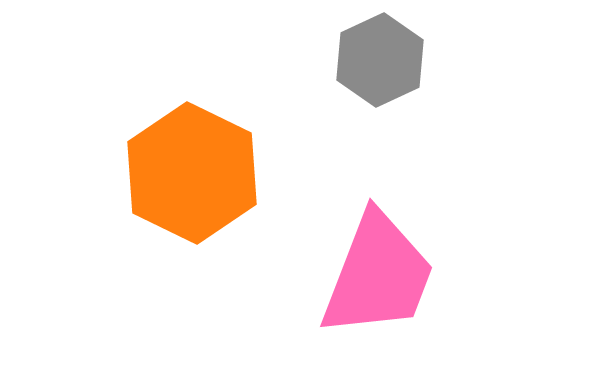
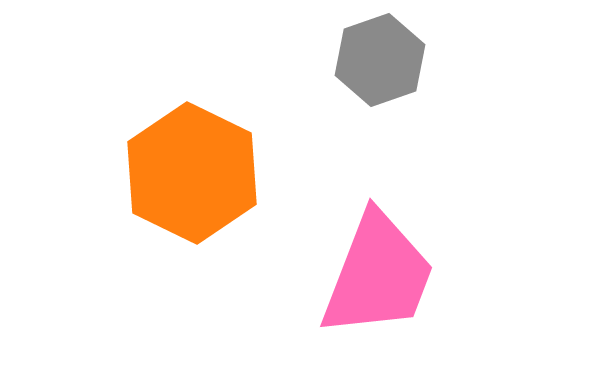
gray hexagon: rotated 6 degrees clockwise
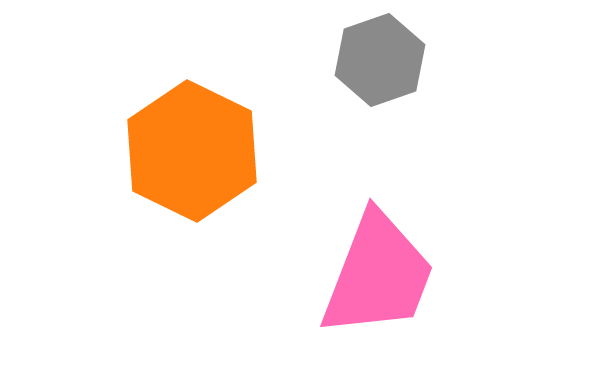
orange hexagon: moved 22 px up
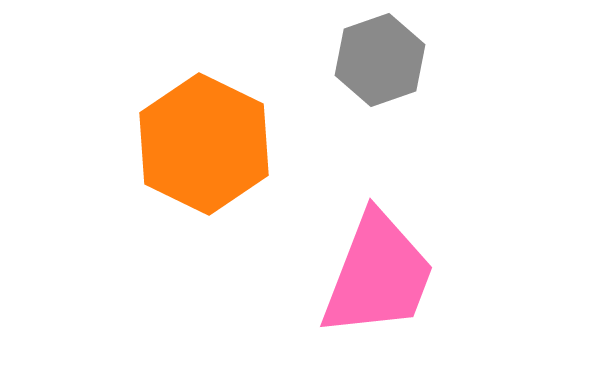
orange hexagon: moved 12 px right, 7 px up
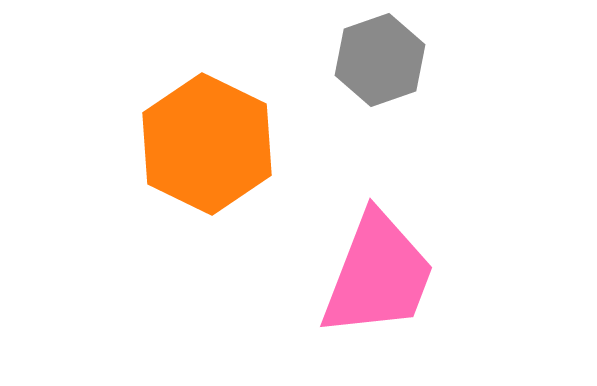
orange hexagon: moved 3 px right
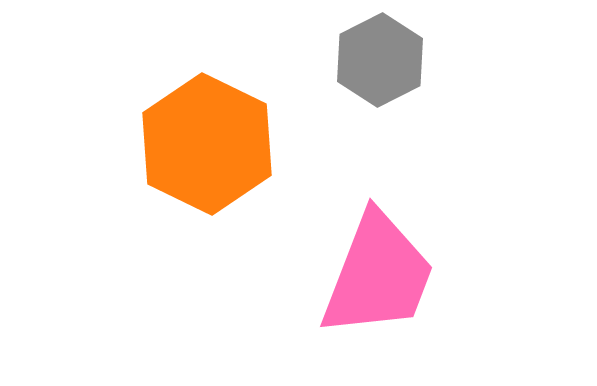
gray hexagon: rotated 8 degrees counterclockwise
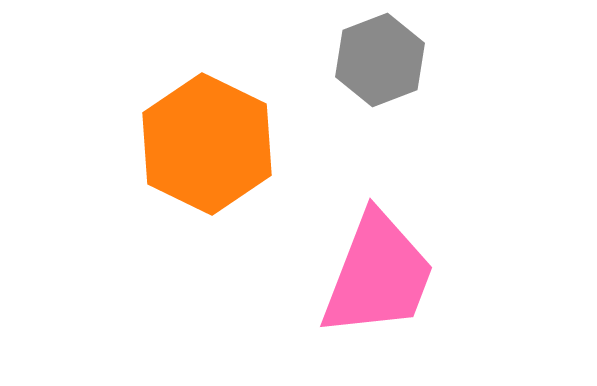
gray hexagon: rotated 6 degrees clockwise
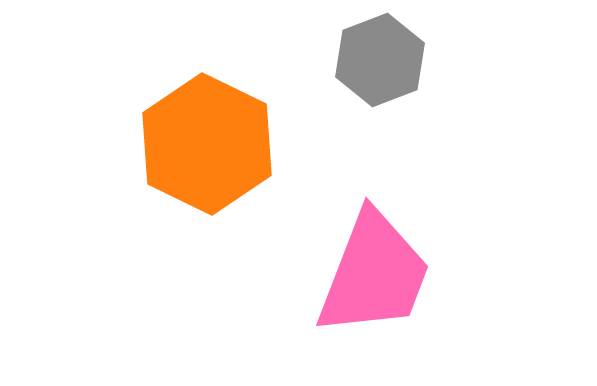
pink trapezoid: moved 4 px left, 1 px up
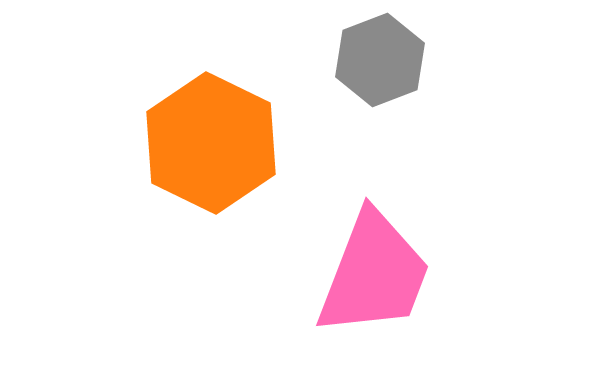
orange hexagon: moved 4 px right, 1 px up
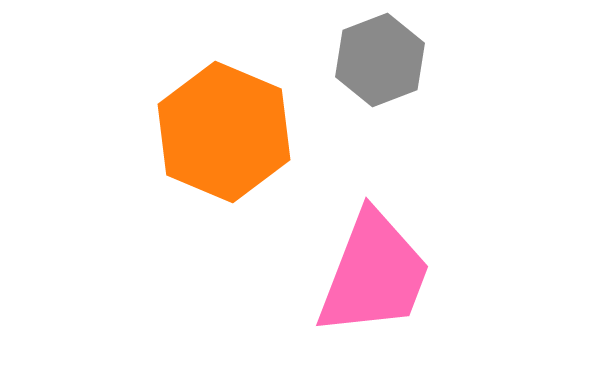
orange hexagon: moved 13 px right, 11 px up; rotated 3 degrees counterclockwise
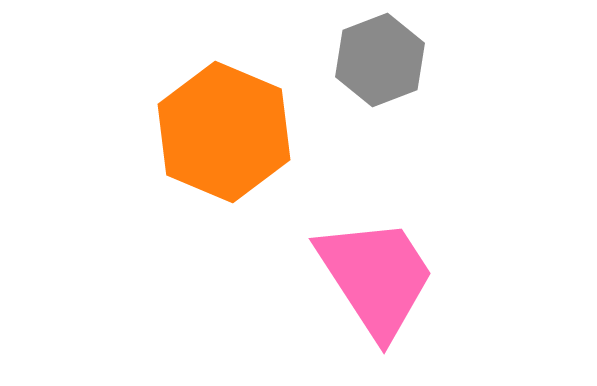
pink trapezoid: moved 2 px right, 3 px down; rotated 54 degrees counterclockwise
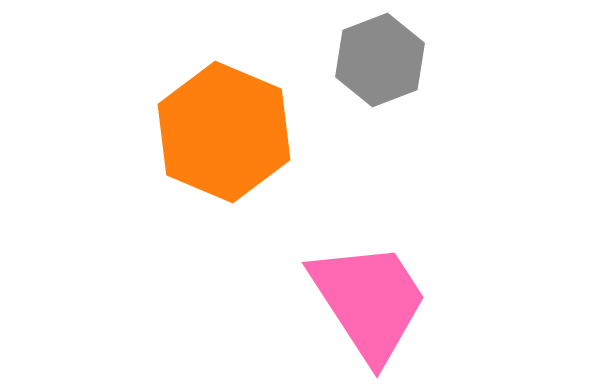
pink trapezoid: moved 7 px left, 24 px down
